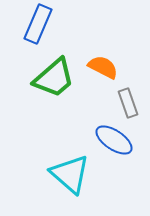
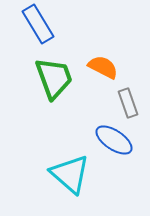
blue rectangle: rotated 54 degrees counterclockwise
green trapezoid: rotated 69 degrees counterclockwise
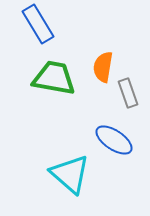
orange semicircle: rotated 108 degrees counterclockwise
green trapezoid: rotated 60 degrees counterclockwise
gray rectangle: moved 10 px up
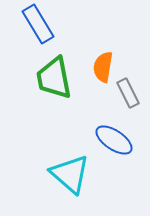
green trapezoid: rotated 111 degrees counterclockwise
gray rectangle: rotated 8 degrees counterclockwise
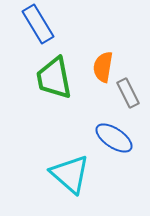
blue ellipse: moved 2 px up
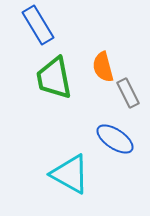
blue rectangle: moved 1 px down
orange semicircle: rotated 24 degrees counterclockwise
blue ellipse: moved 1 px right, 1 px down
cyan triangle: rotated 12 degrees counterclockwise
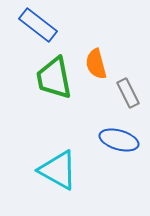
blue rectangle: rotated 21 degrees counterclockwise
orange semicircle: moved 7 px left, 3 px up
blue ellipse: moved 4 px right, 1 px down; rotated 18 degrees counterclockwise
cyan triangle: moved 12 px left, 4 px up
